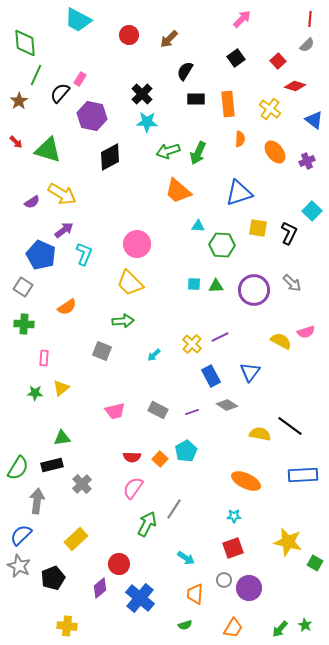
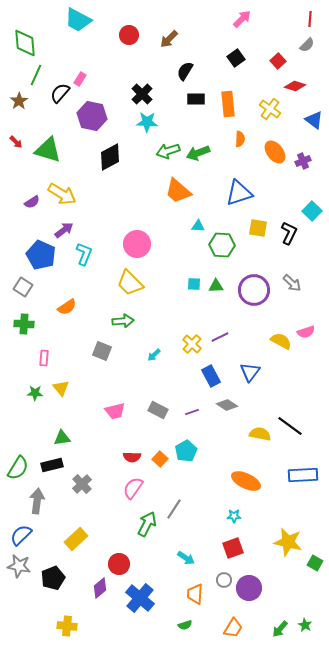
green arrow at (198, 153): rotated 45 degrees clockwise
purple cross at (307, 161): moved 4 px left
yellow triangle at (61, 388): rotated 30 degrees counterclockwise
gray star at (19, 566): rotated 15 degrees counterclockwise
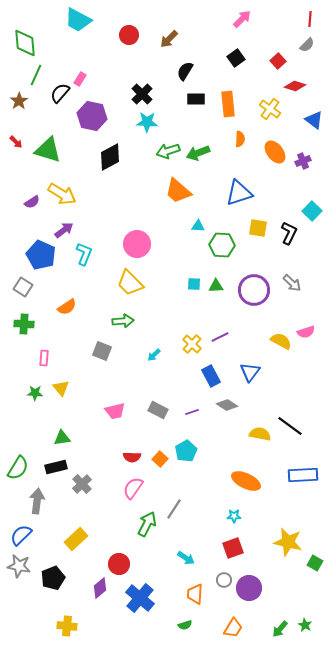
black rectangle at (52, 465): moved 4 px right, 2 px down
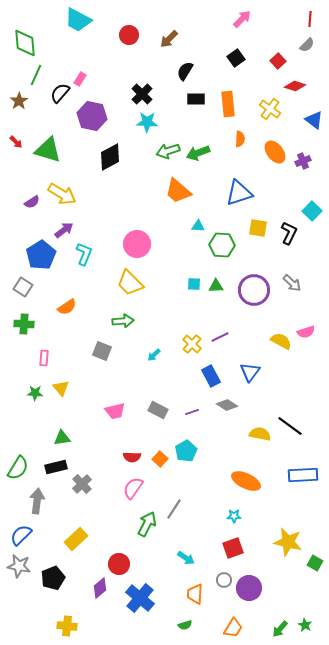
blue pentagon at (41, 255): rotated 16 degrees clockwise
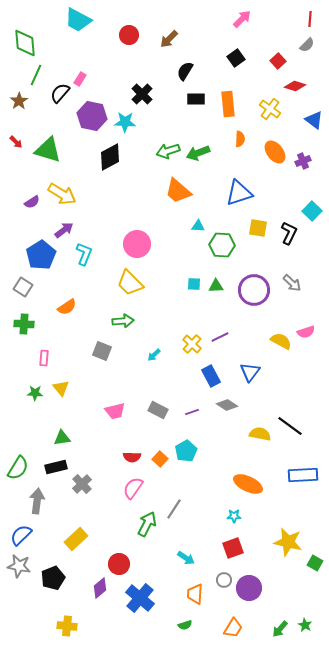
cyan star at (147, 122): moved 22 px left
orange ellipse at (246, 481): moved 2 px right, 3 px down
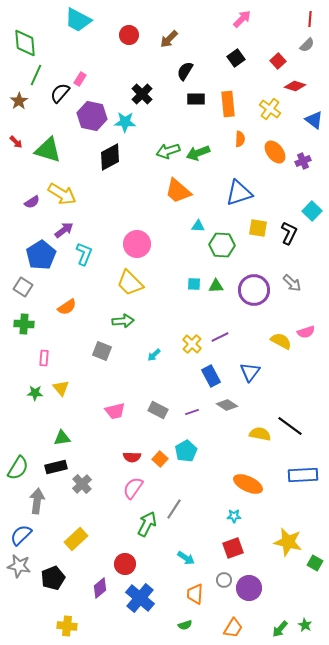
red circle at (119, 564): moved 6 px right
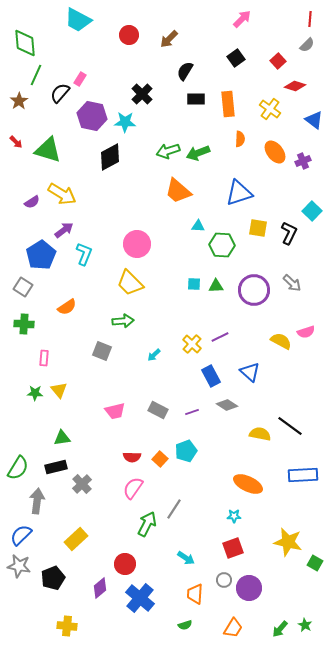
blue triangle at (250, 372): rotated 25 degrees counterclockwise
yellow triangle at (61, 388): moved 2 px left, 2 px down
cyan pentagon at (186, 451): rotated 10 degrees clockwise
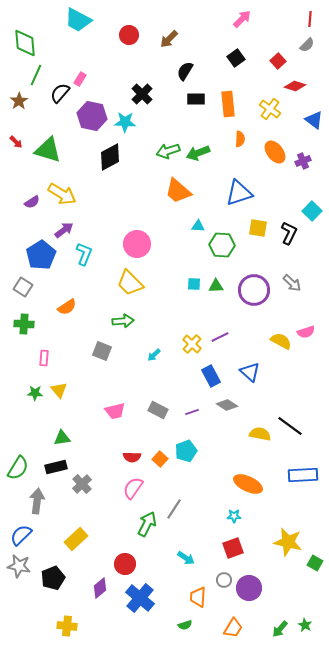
orange trapezoid at (195, 594): moved 3 px right, 3 px down
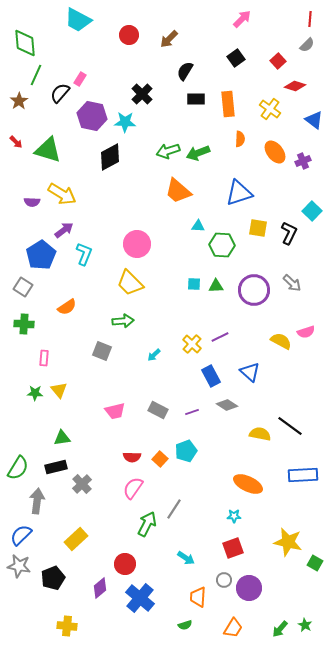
purple semicircle at (32, 202): rotated 35 degrees clockwise
